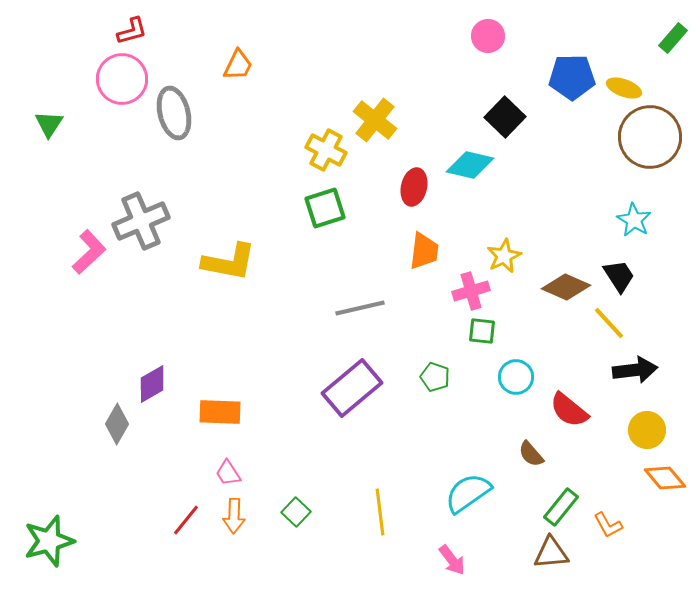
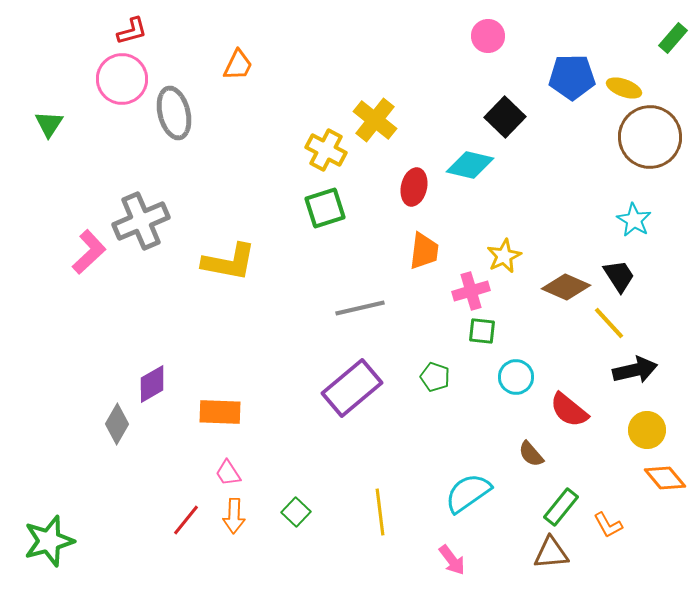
black arrow at (635, 370): rotated 6 degrees counterclockwise
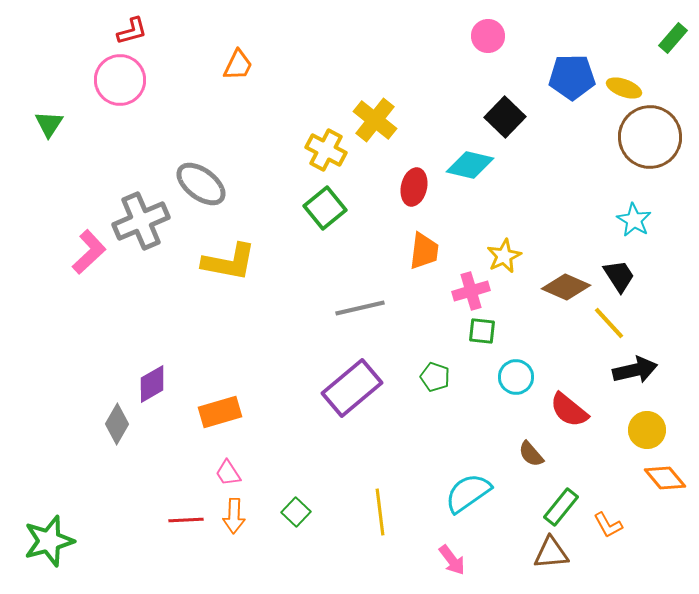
pink circle at (122, 79): moved 2 px left, 1 px down
gray ellipse at (174, 113): moved 27 px right, 71 px down; rotated 39 degrees counterclockwise
green square at (325, 208): rotated 21 degrees counterclockwise
orange rectangle at (220, 412): rotated 18 degrees counterclockwise
red line at (186, 520): rotated 48 degrees clockwise
